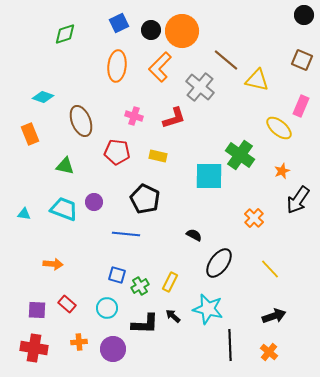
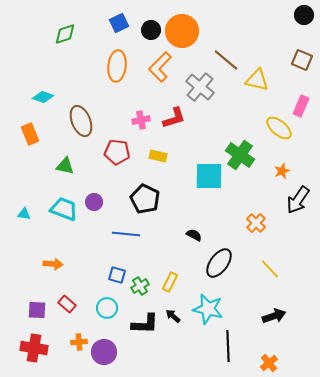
pink cross at (134, 116): moved 7 px right, 4 px down; rotated 30 degrees counterclockwise
orange cross at (254, 218): moved 2 px right, 5 px down
black line at (230, 345): moved 2 px left, 1 px down
purple circle at (113, 349): moved 9 px left, 3 px down
orange cross at (269, 352): moved 11 px down; rotated 12 degrees clockwise
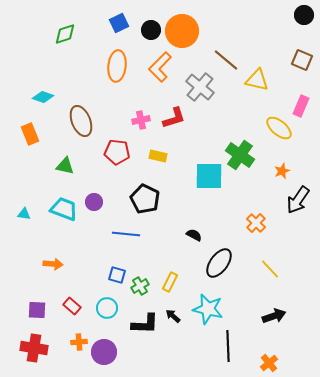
red rectangle at (67, 304): moved 5 px right, 2 px down
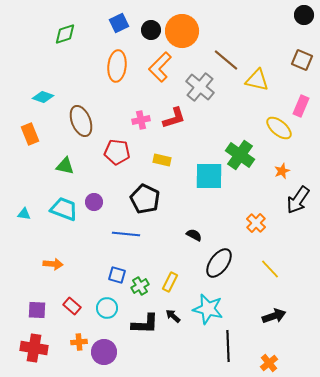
yellow rectangle at (158, 156): moved 4 px right, 4 px down
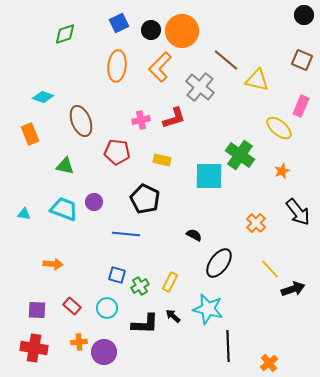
black arrow at (298, 200): moved 12 px down; rotated 72 degrees counterclockwise
black arrow at (274, 316): moved 19 px right, 27 px up
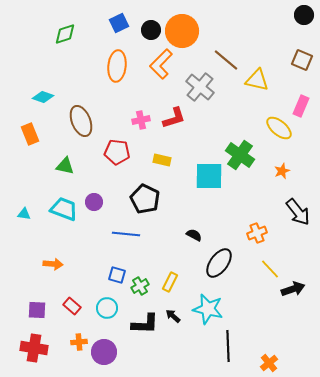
orange L-shape at (160, 67): moved 1 px right, 3 px up
orange cross at (256, 223): moved 1 px right, 10 px down; rotated 24 degrees clockwise
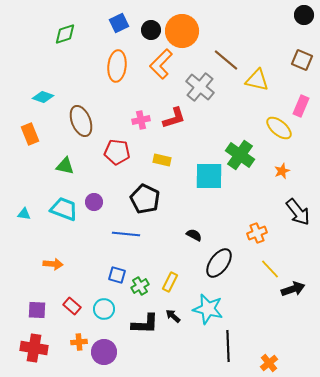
cyan circle at (107, 308): moved 3 px left, 1 px down
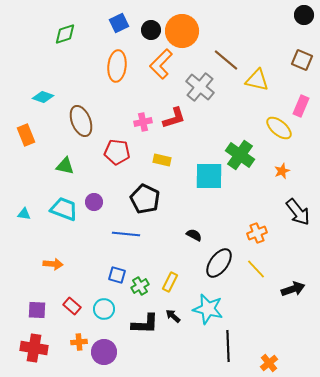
pink cross at (141, 120): moved 2 px right, 2 px down
orange rectangle at (30, 134): moved 4 px left, 1 px down
yellow line at (270, 269): moved 14 px left
